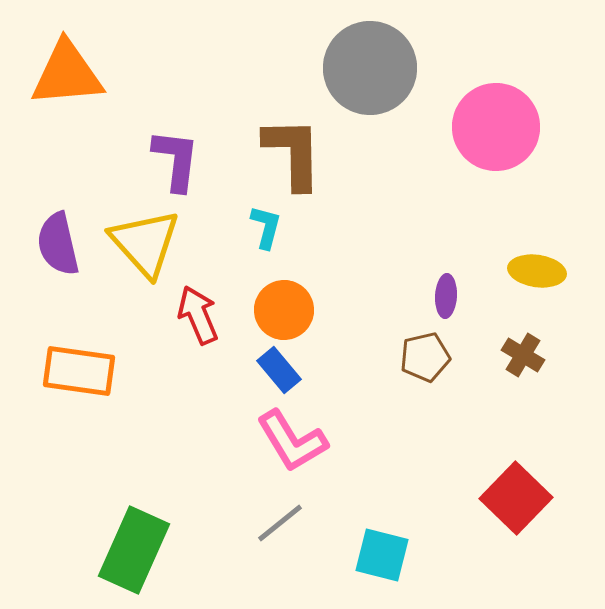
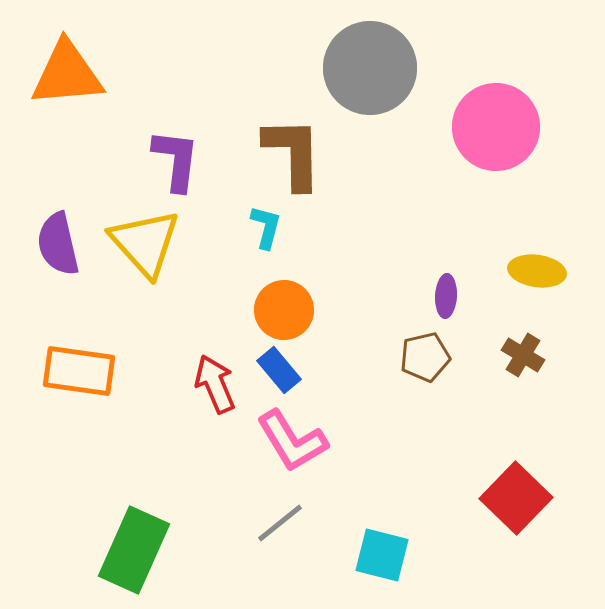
red arrow: moved 17 px right, 69 px down
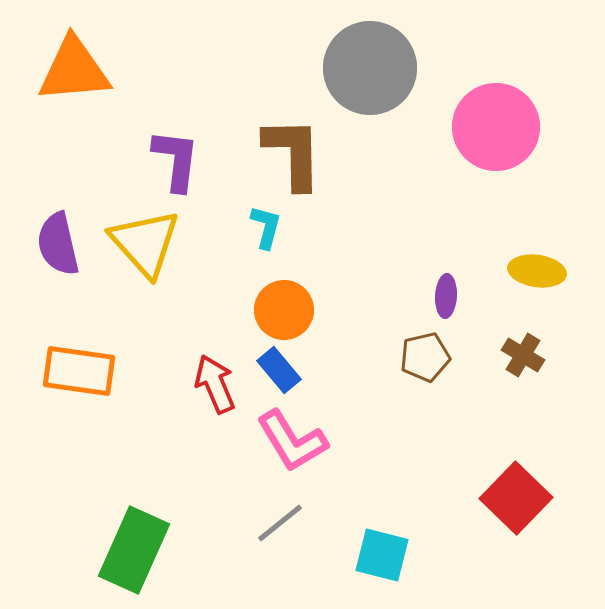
orange triangle: moved 7 px right, 4 px up
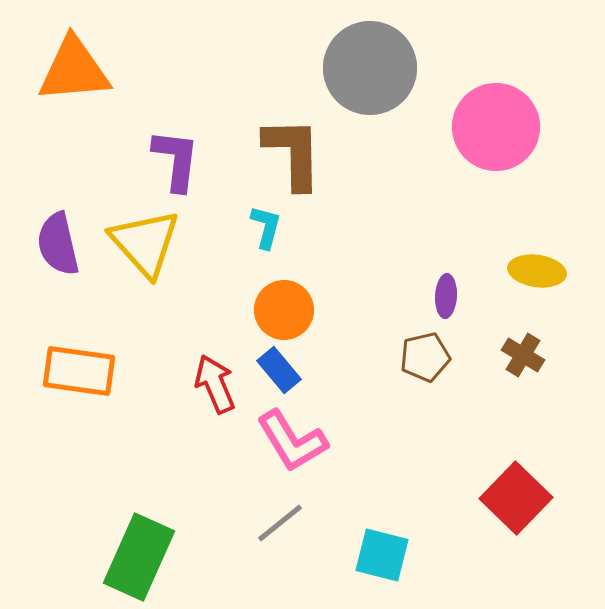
green rectangle: moved 5 px right, 7 px down
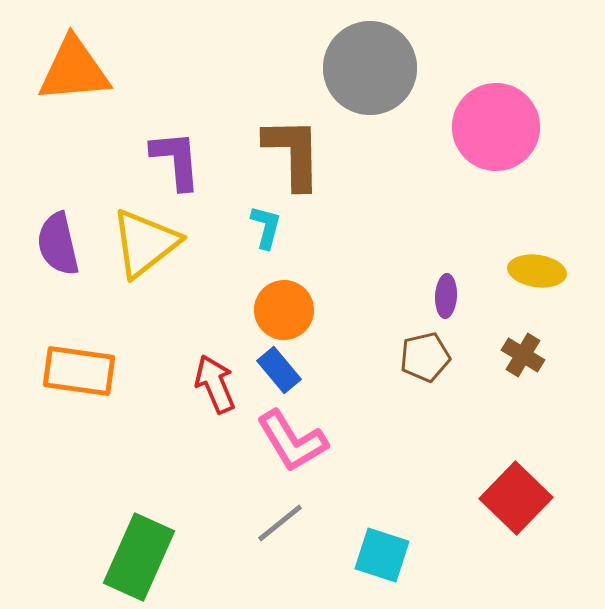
purple L-shape: rotated 12 degrees counterclockwise
yellow triangle: rotated 34 degrees clockwise
cyan square: rotated 4 degrees clockwise
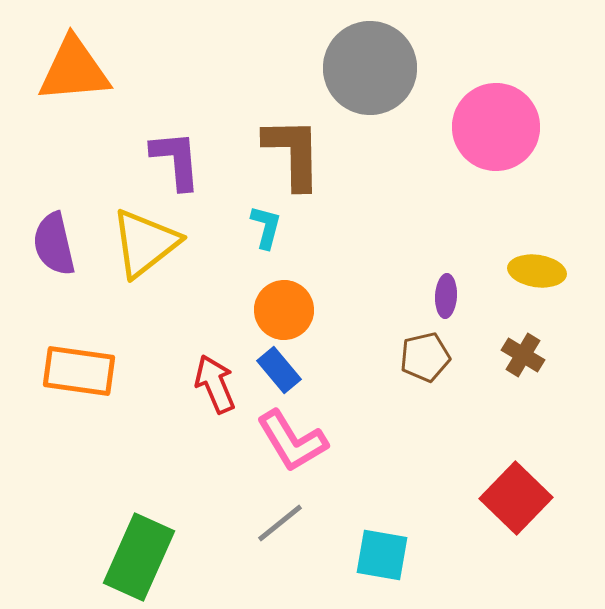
purple semicircle: moved 4 px left
cyan square: rotated 8 degrees counterclockwise
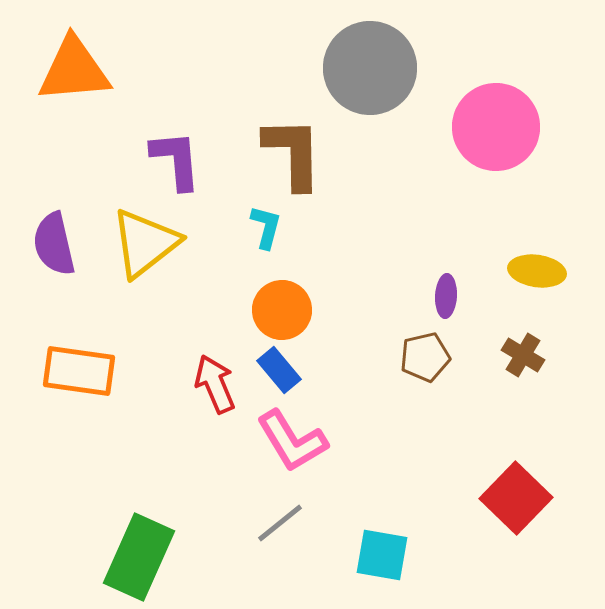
orange circle: moved 2 px left
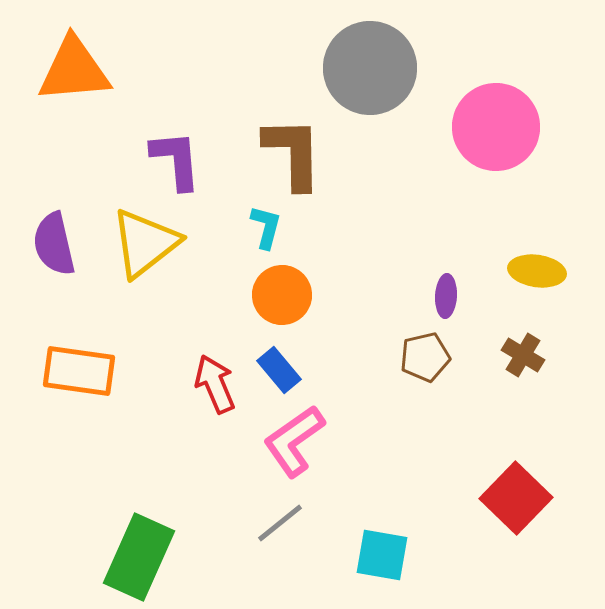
orange circle: moved 15 px up
pink L-shape: moved 2 px right; rotated 86 degrees clockwise
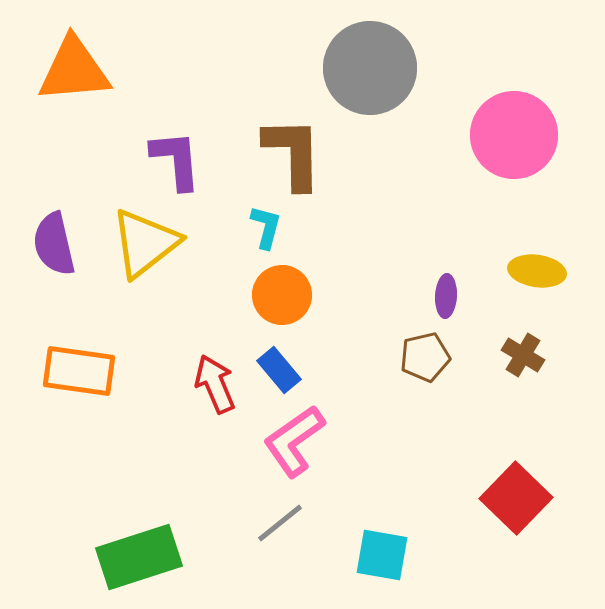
pink circle: moved 18 px right, 8 px down
green rectangle: rotated 48 degrees clockwise
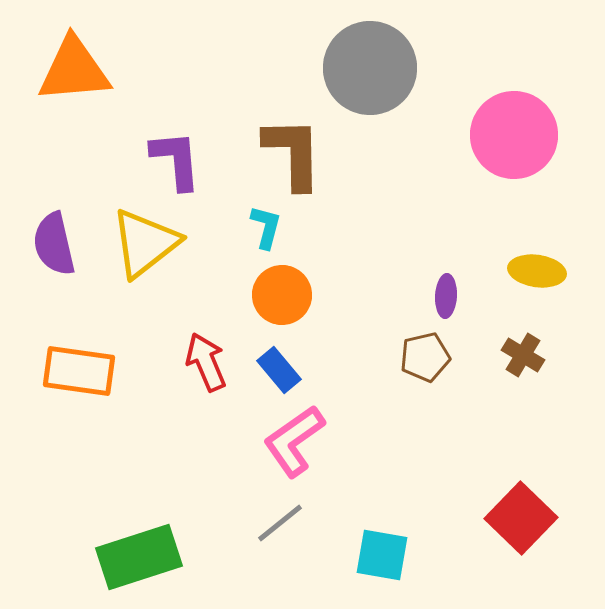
red arrow: moved 9 px left, 22 px up
red square: moved 5 px right, 20 px down
